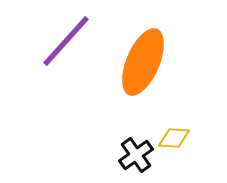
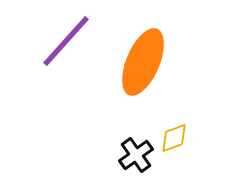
yellow diamond: rotated 24 degrees counterclockwise
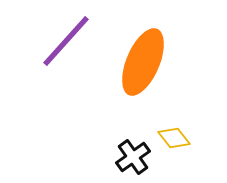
yellow diamond: rotated 72 degrees clockwise
black cross: moved 3 px left, 2 px down
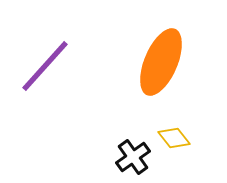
purple line: moved 21 px left, 25 px down
orange ellipse: moved 18 px right
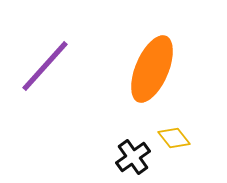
orange ellipse: moved 9 px left, 7 px down
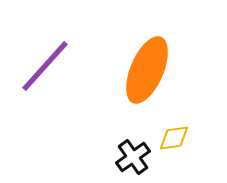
orange ellipse: moved 5 px left, 1 px down
yellow diamond: rotated 60 degrees counterclockwise
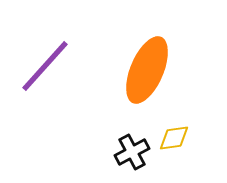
black cross: moved 1 px left, 5 px up; rotated 8 degrees clockwise
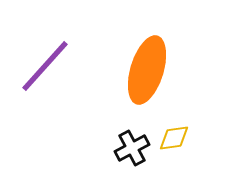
orange ellipse: rotated 6 degrees counterclockwise
black cross: moved 4 px up
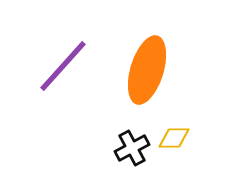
purple line: moved 18 px right
yellow diamond: rotated 8 degrees clockwise
